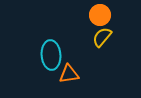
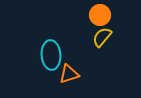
orange triangle: rotated 10 degrees counterclockwise
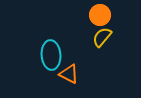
orange triangle: rotated 45 degrees clockwise
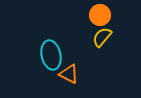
cyan ellipse: rotated 8 degrees counterclockwise
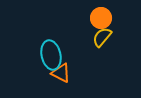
orange circle: moved 1 px right, 3 px down
orange triangle: moved 8 px left, 1 px up
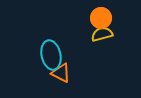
yellow semicircle: moved 3 px up; rotated 35 degrees clockwise
